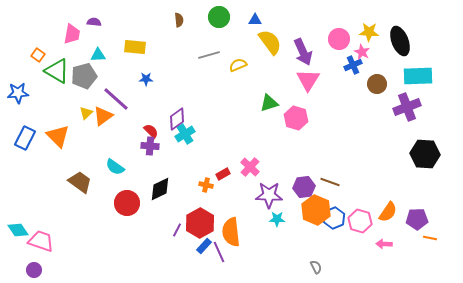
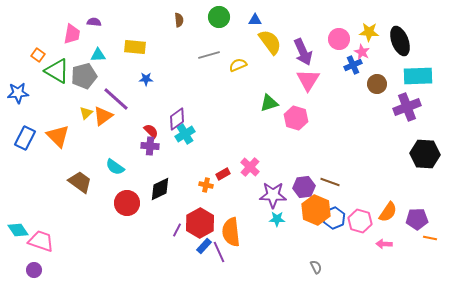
purple star at (269, 195): moved 4 px right
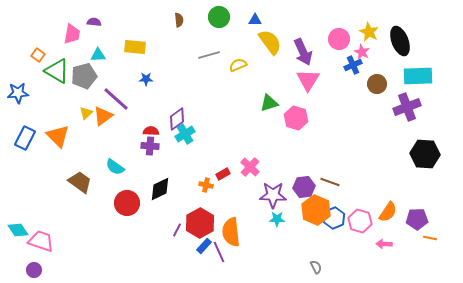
yellow star at (369, 32): rotated 24 degrees clockwise
red semicircle at (151, 131): rotated 42 degrees counterclockwise
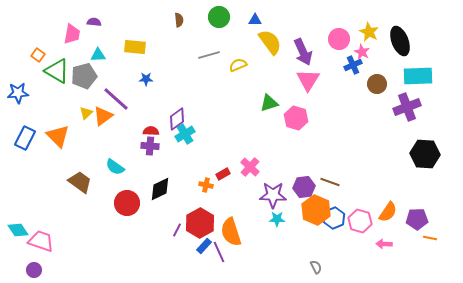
orange semicircle at (231, 232): rotated 12 degrees counterclockwise
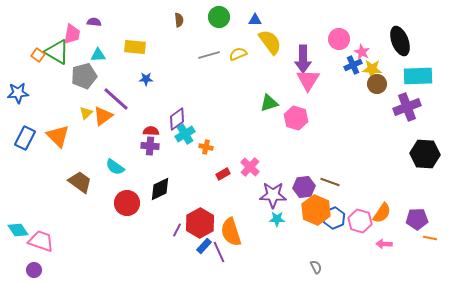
yellow star at (369, 32): moved 3 px right, 37 px down; rotated 24 degrees counterclockwise
purple arrow at (303, 52): moved 7 px down; rotated 24 degrees clockwise
yellow semicircle at (238, 65): moved 11 px up
green triangle at (57, 71): moved 19 px up
orange cross at (206, 185): moved 38 px up
orange semicircle at (388, 212): moved 6 px left, 1 px down
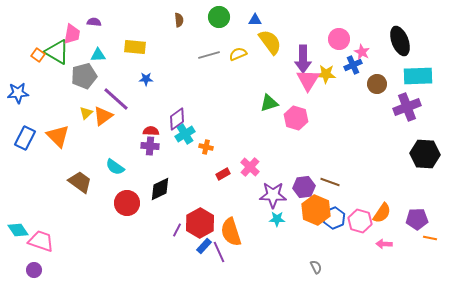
yellow star at (372, 69): moved 46 px left, 5 px down
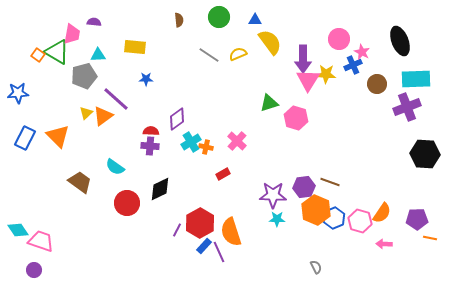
gray line at (209, 55): rotated 50 degrees clockwise
cyan rectangle at (418, 76): moved 2 px left, 3 px down
cyan cross at (185, 134): moved 6 px right, 8 px down
pink cross at (250, 167): moved 13 px left, 26 px up
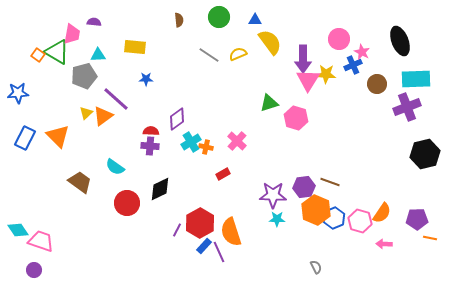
black hexagon at (425, 154): rotated 16 degrees counterclockwise
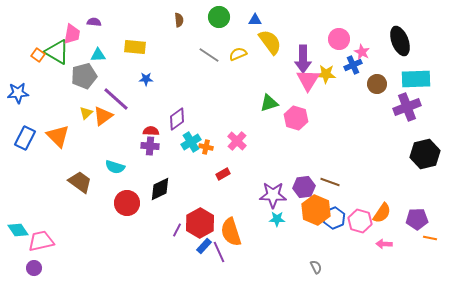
cyan semicircle at (115, 167): rotated 18 degrees counterclockwise
pink trapezoid at (41, 241): rotated 32 degrees counterclockwise
purple circle at (34, 270): moved 2 px up
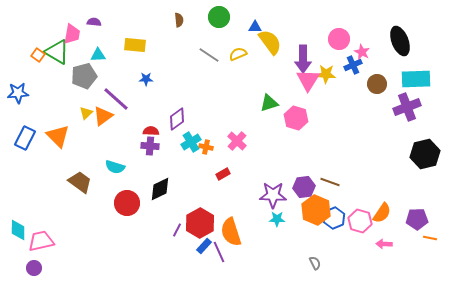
blue triangle at (255, 20): moved 7 px down
yellow rectangle at (135, 47): moved 2 px up
cyan diamond at (18, 230): rotated 35 degrees clockwise
gray semicircle at (316, 267): moved 1 px left, 4 px up
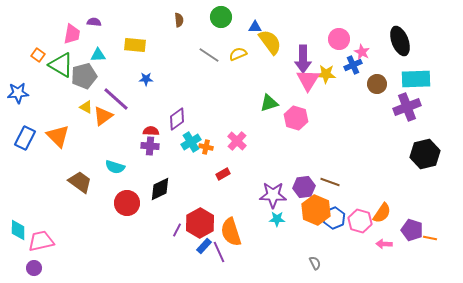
green circle at (219, 17): moved 2 px right
green triangle at (57, 52): moved 4 px right, 13 px down
yellow triangle at (86, 113): moved 6 px up; rotated 48 degrees counterclockwise
purple pentagon at (417, 219): moved 5 px left, 11 px down; rotated 20 degrees clockwise
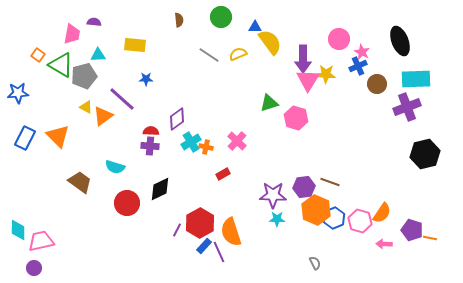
blue cross at (353, 65): moved 5 px right, 1 px down
purple line at (116, 99): moved 6 px right
